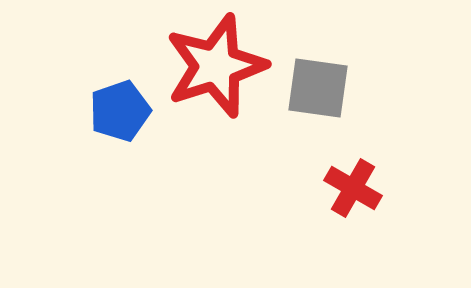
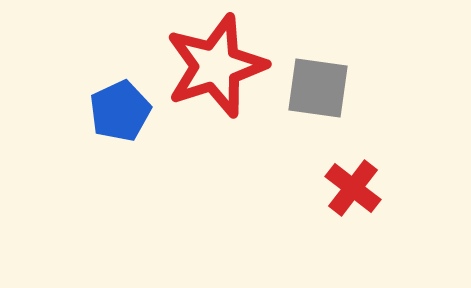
blue pentagon: rotated 6 degrees counterclockwise
red cross: rotated 8 degrees clockwise
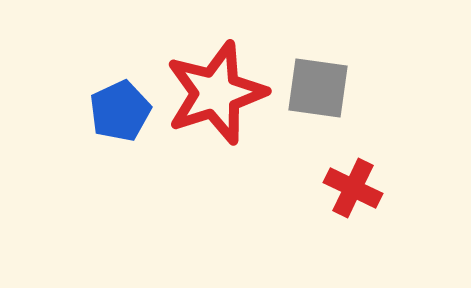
red star: moved 27 px down
red cross: rotated 12 degrees counterclockwise
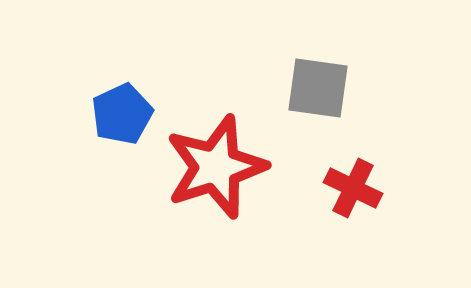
red star: moved 74 px down
blue pentagon: moved 2 px right, 3 px down
